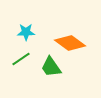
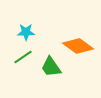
orange diamond: moved 8 px right, 3 px down
green line: moved 2 px right, 2 px up
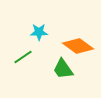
cyan star: moved 13 px right
green trapezoid: moved 12 px right, 2 px down
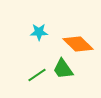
orange diamond: moved 2 px up; rotated 8 degrees clockwise
green line: moved 14 px right, 18 px down
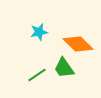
cyan star: rotated 12 degrees counterclockwise
green trapezoid: moved 1 px right, 1 px up
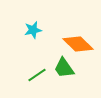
cyan star: moved 6 px left, 2 px up
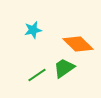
green trapezoid: rotated 90 degrees clockwise
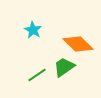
cyan star: rotated 30 degrees counterclockwise
green trapezoid: moved 1 px up
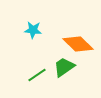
cyan star: rotated 24 degrees counterclockwise
